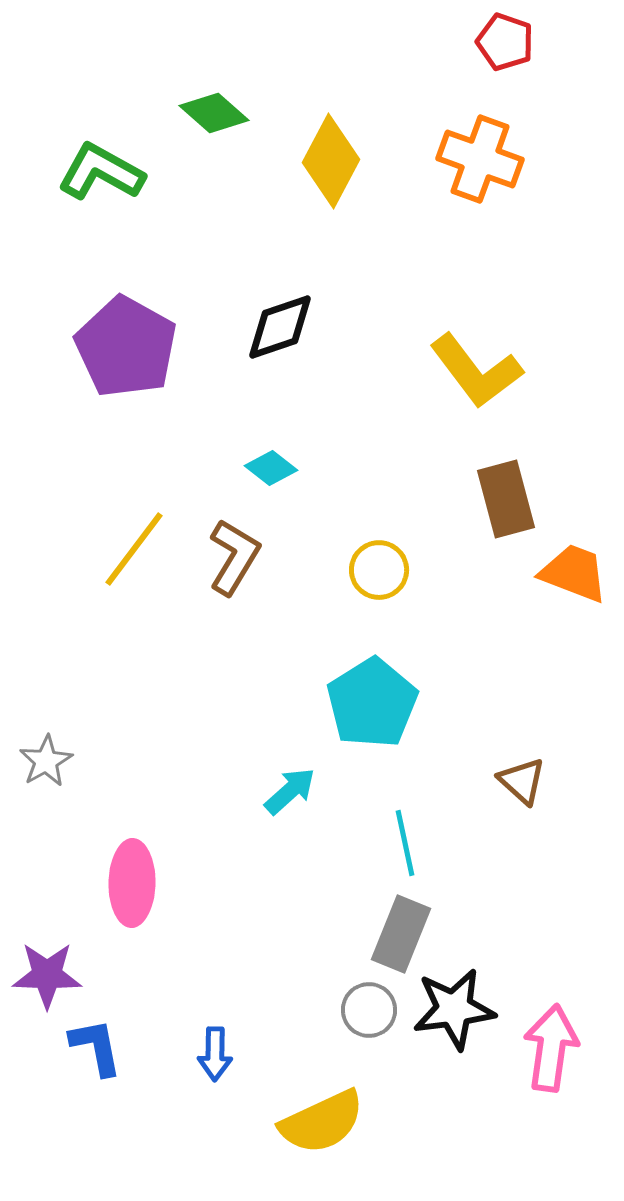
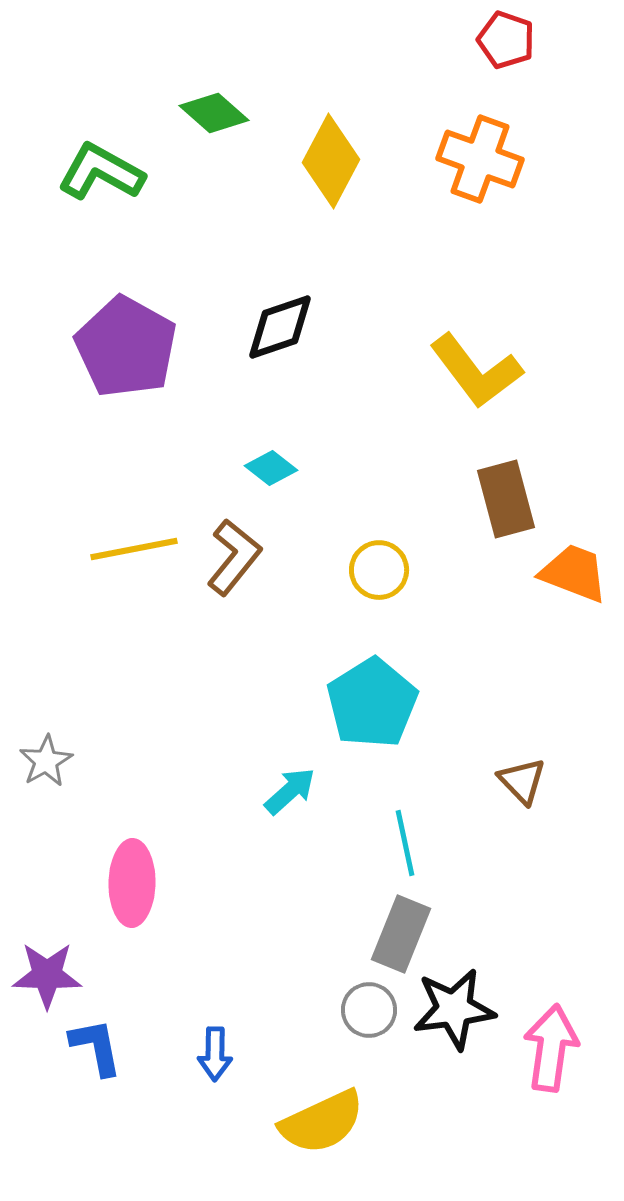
red pentagon: moved 1 px right, 2 px up
yellow line: rotated 42 degrees clockwise
brown L-shape: rotated 8 degrees clockwise
brown triangle: rotated 4 degrees clockwise
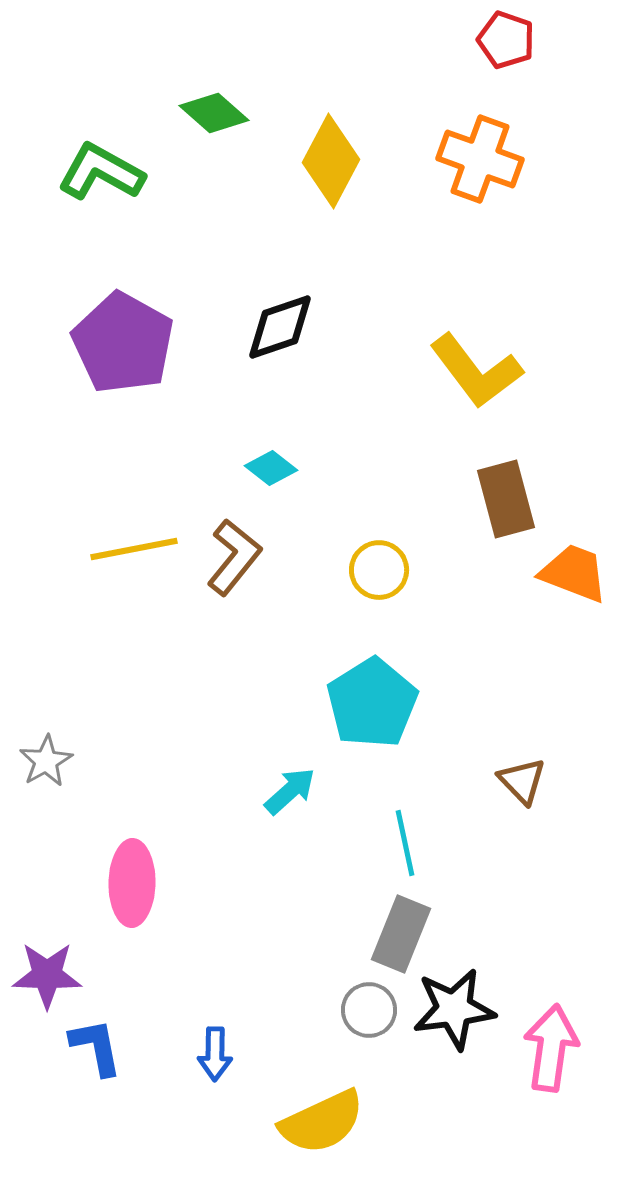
purple pentagon: moved 3 px left, 4 px up
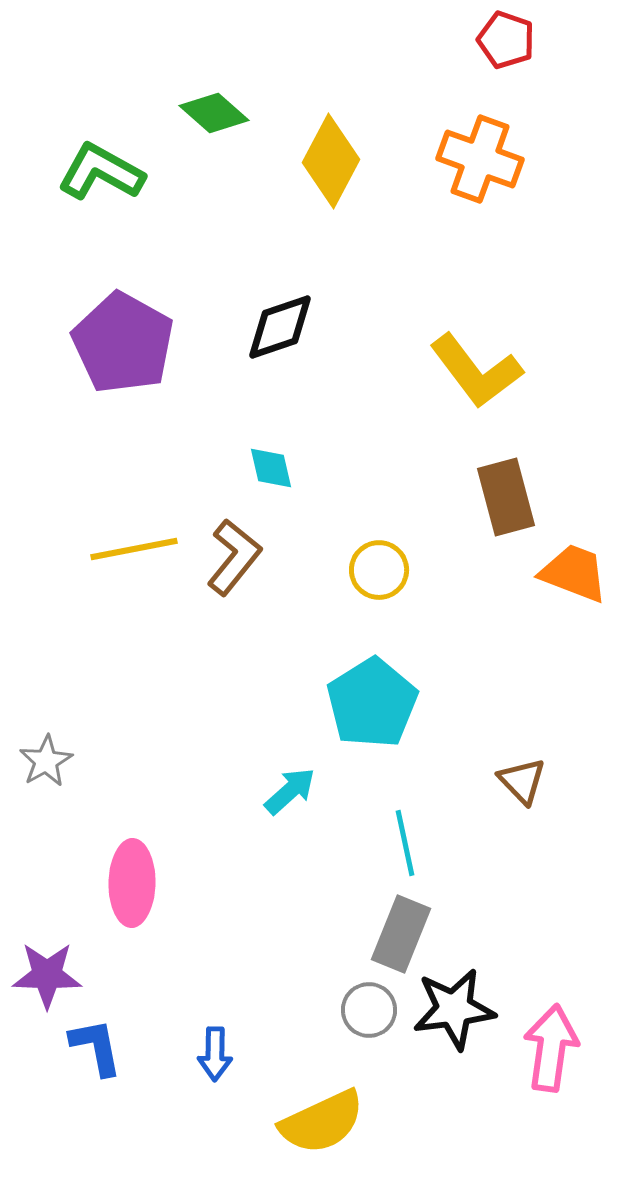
cyan diamond: rotated 39 degrees clockwise
brown rectangle: moved 2 px up
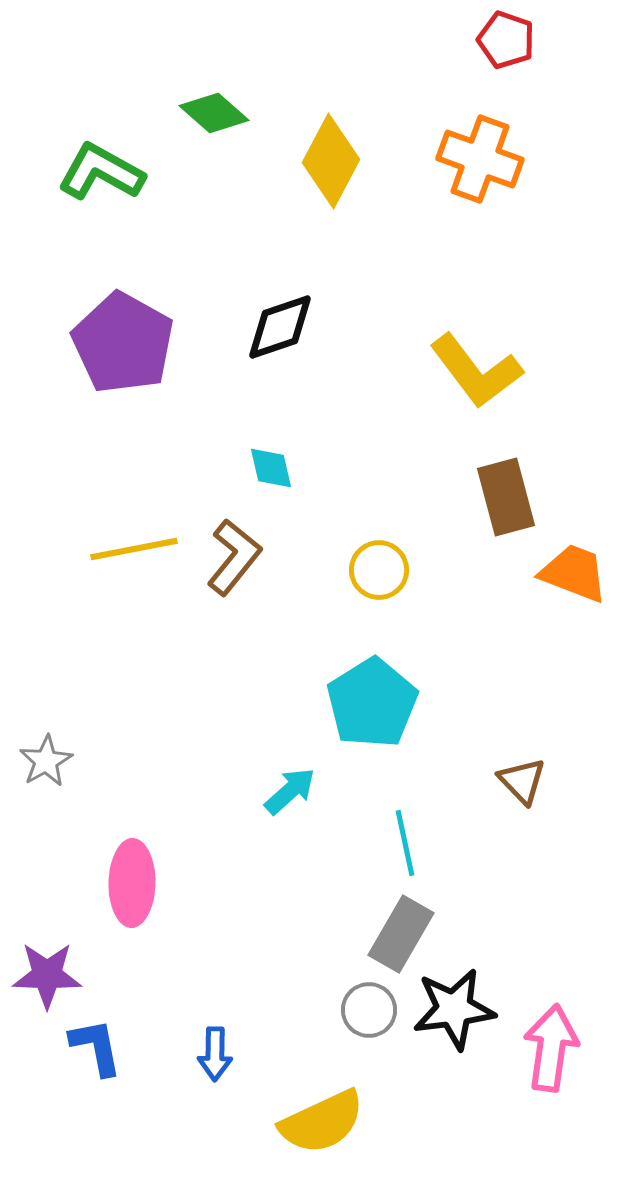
gray rectangle: rotated 8 degrees clockwise
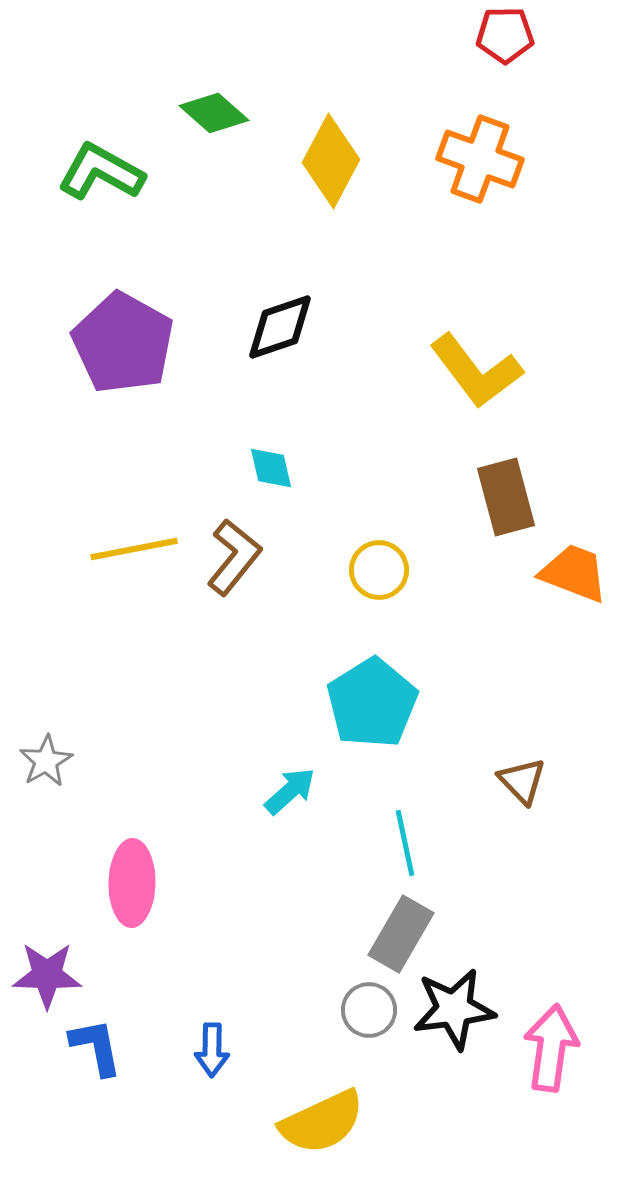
red pentagon: moved 1 px left, 5 px up; rotated 20 degrees counterclockwise
blue arrow: moved 3 px left, 4 px up
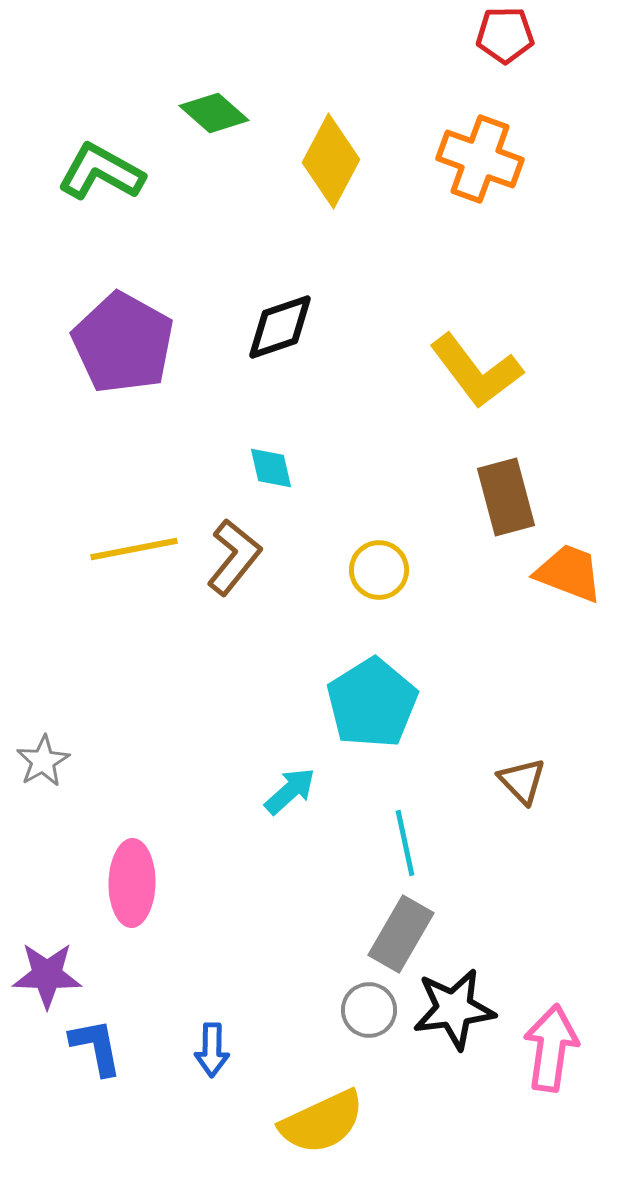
orange trapezoid: moved 5 px left
gray star: moved 3 px left
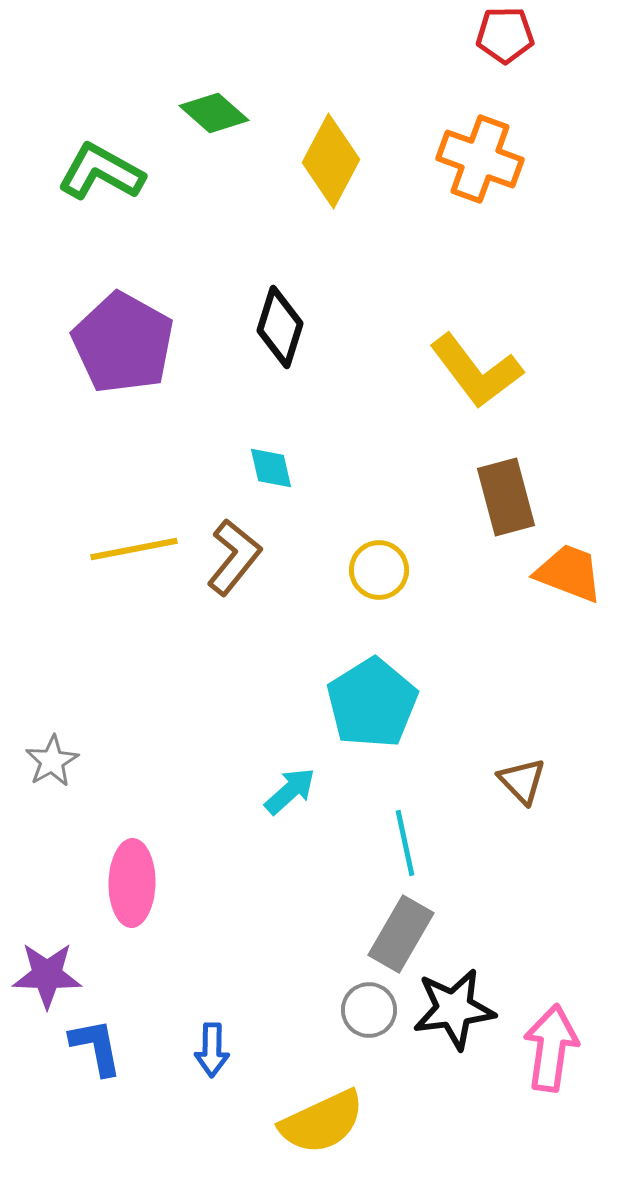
black diamond: rotated 54 degrees counterclockwise
gray star: moved 9 px right
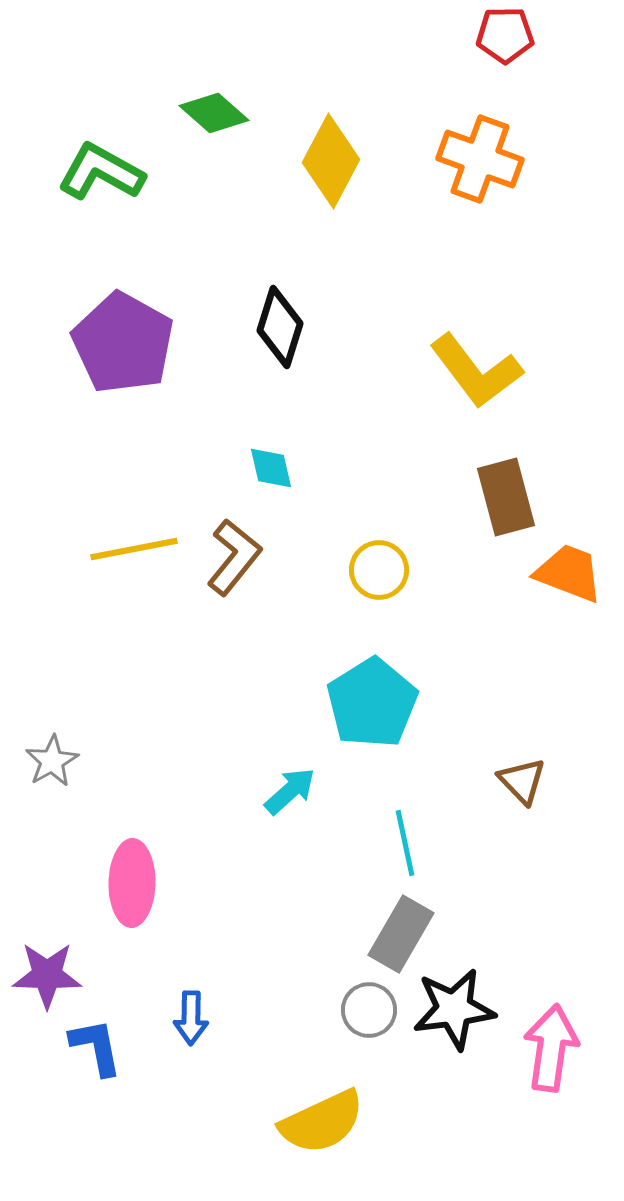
blue arrow: moved 21 px left, 32 px up
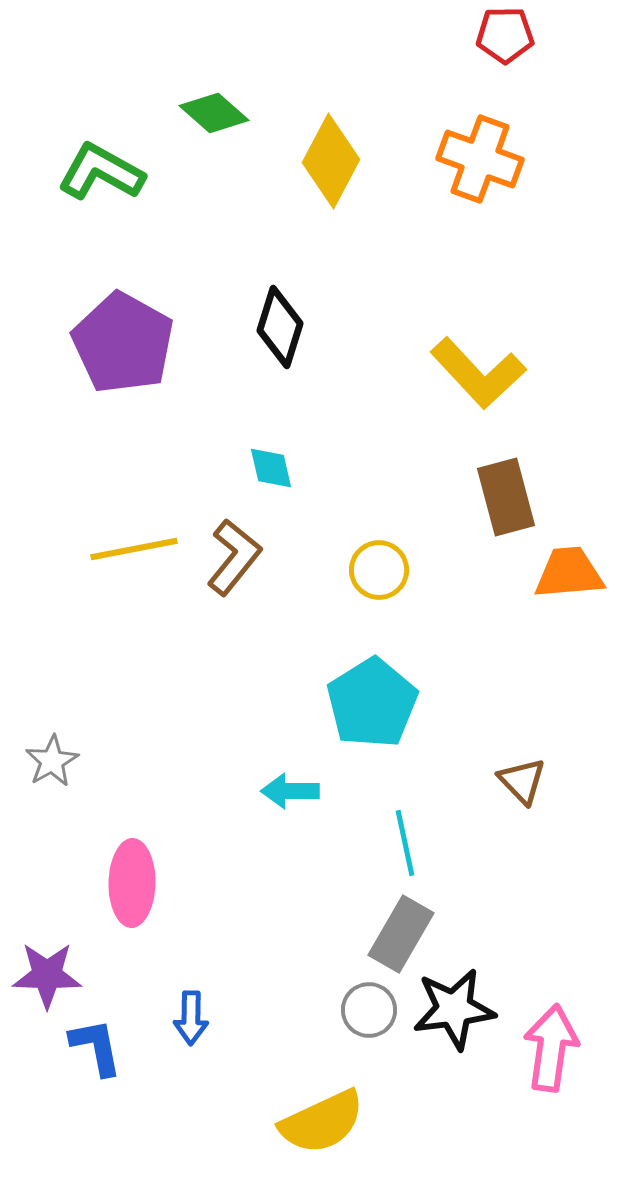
yellow L-shape: moved 2 px right, 2 px down; rotated 6 degrees counterclockwise
orange trapezoid: rotated 26 degrees counterclockwise
cyan arrow: rotated 138 degrees counterclockwise
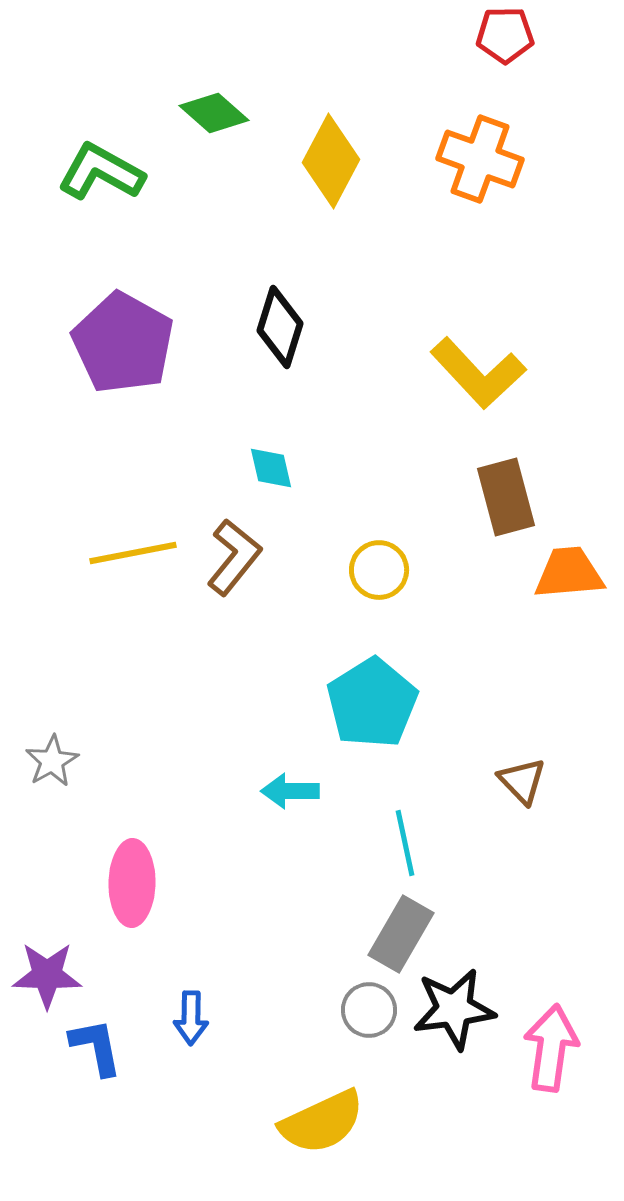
yellow line: moved 1 px left, 4 px down
